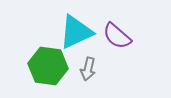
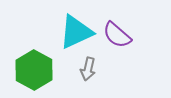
purple semicircle: moved 1 px up
green hexagon: moved 14 px left, 4 px down; rotated 21 degrees clockwise
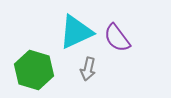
purple semicircle: moved 3 px down; rotated 12 degrees clockwise
green hexagon: rotated 12 degrees counterclockwise
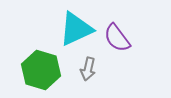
cyan triangle: moved 3 px up
green hexagon: moved 7 px right
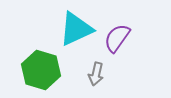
purple semicircle: rotated 72 degrees clockwise
gray arrow: moved 8 px right, 5 px down
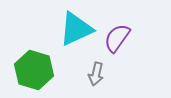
green hexagon: moved 7 px left
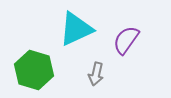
purple semicircle: moved 9 px right, 2 px down
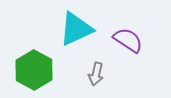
purple semicircle: moved 2 px right; rotated 88 degrees clockwise
green hexagon: rotated 12 degrees clockwise
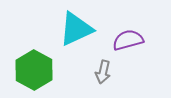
purple semicircle: rotated 48 degrees counterclockwise
gray arrow: moved 7 px right, 2 px up
